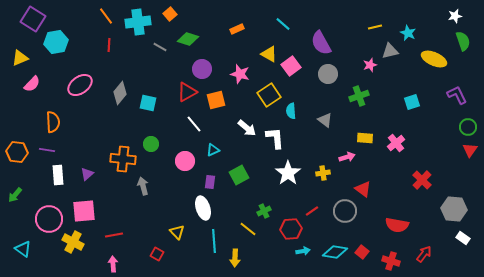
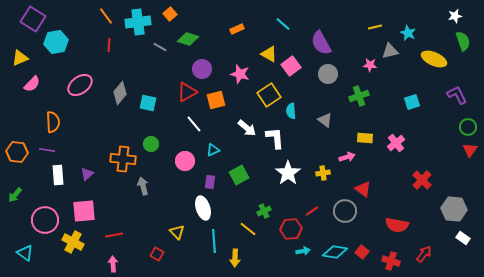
pink star at (370, 65): rotated 24 degrees clockwise
pink circle at (49, 219): moved 4 px left, 1 px down
cyan triangle at (23, 249): moved 2 px right, 4 px down
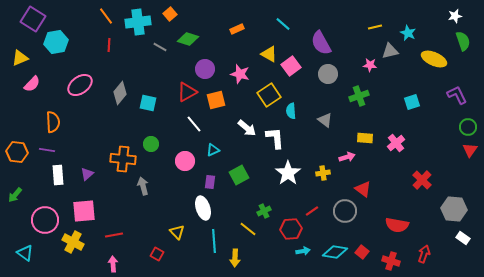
purple circle at (202, 69): moved 3 px right
red arrow at (424, 254): rotated 18 degrees counterclockwise
